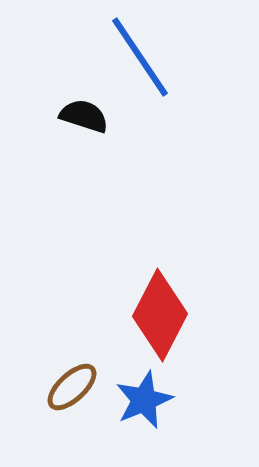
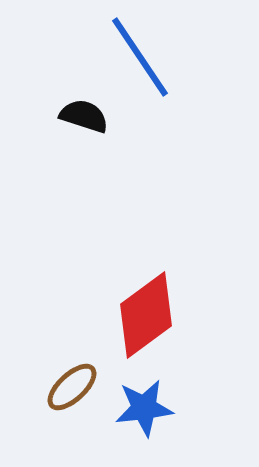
red diamond: moved 14 px left; rotated 26 degrees clockwise
blue star: moved 8 px down; rotated 16 degrees clockwise
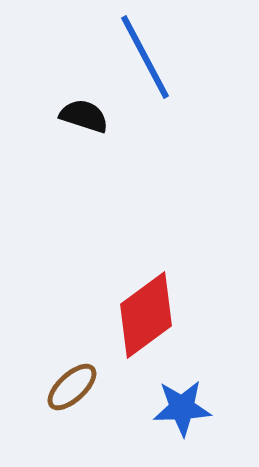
blue line: moved 5 px right; rotated 6 degrees clockwise
blue star: moved 38 px right; rotated 4 degrees clockwise
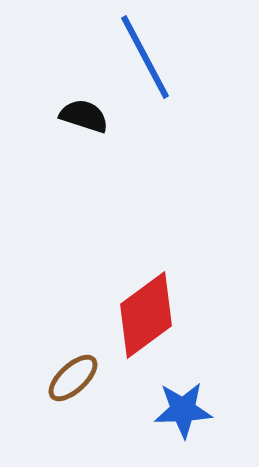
brown ellipse: moved 1 px right, 9 px up
blue star: moved 1 px right, 2 px down
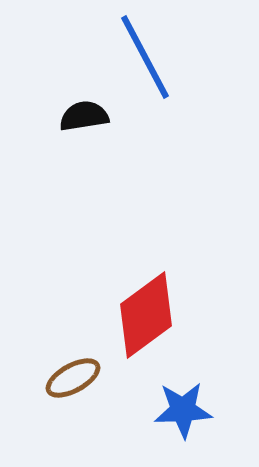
black semicircle: rotated 27 degrees counterclockwise
brown ellipse: rotated 14 degrees clockwise
